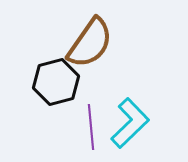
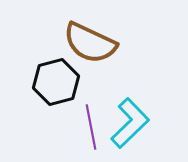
brown semicircle: rotated 80 degrees clockwise
purple line: rotated 6 degrees counterclockwise
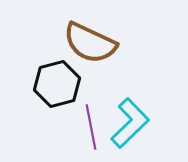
black hexagon: moved 1 px right, 2 px down
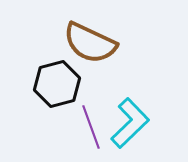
purple line: rotated 9 degrees counterclockwise
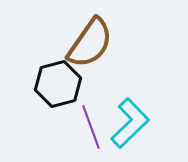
brown semicircle: rotated 80 degrees counterclockwise
black hexagon: moved 1 px right
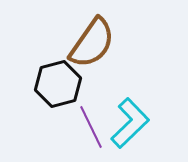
brown semicircle: moved 2 px right
purple line: rotated 6 degrees counterclockwise
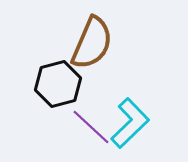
brown semicircle: rotated 12 degrees counterclockwise
purple line: rotated 21 degrees counterclockwise
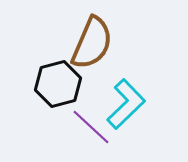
cyan L-shape: moved 4 px left, 19 px up
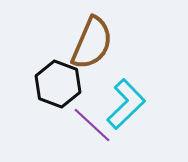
black hexagon: rotated 24 degrees counterclockwise
purple line: moved 1 px right, 2 px up
